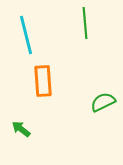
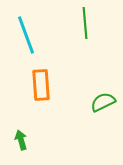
cyan line: rotated 6 degrees counterclockwise
orange rectangle: moved 2 px left, 4 px down
green arrow: moved 11 px down; rotated 36 degrees clockwise
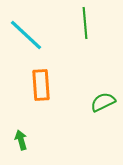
cyan line: rotated 27 degrees counterclockwise
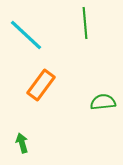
orange rectangle: rotated 40 degrees clockwise
green semicircle: rotated 20 degrees clockwise
green arrow: moved 1 px right, 3 px down
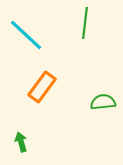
green line: rotated 12 degrees clockwise
orange rectangle: moved 1 px right, 2 px down
green arrow: moved 1 px left, 1 px up
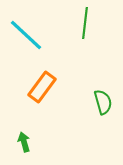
green semicircle: rotated 80 degrees clockwise
green arrow: moved 3 px right
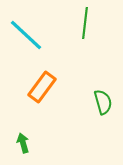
green arrow: moved 1 px left, 1 px down
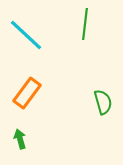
green line: moved 1 px down
orange rectangle: moved 15 px left, 6 px down
green arrow: moved 3 px left, 4 px up
